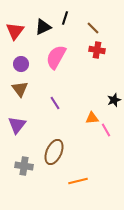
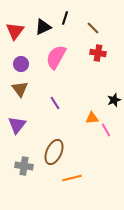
red cross: moved 1 px right, 3 px down
orange line: moved 6 px left, 3 px up
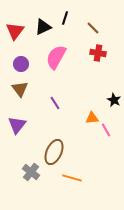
black star: rotated 24 degrees counterclockwise
gray cross: moved 7 px right, 6 px down; rotated 30 degrees clockwise
orange line: rotated 30 degrees clockwise
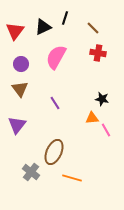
black star: moved 12 px left, 1 px up; rotated 16 degrees counterclockwise
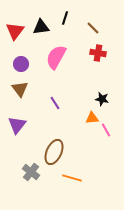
black triangle: moved 2 px left; rotated 18 degrees clockwise
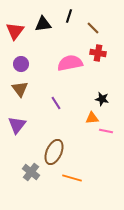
black line: moved 4 px right, 2 px up
black triangle: moved 2 px right, 3 px up
pink semicircle: moved 14 px right, 6 px down; rotated 50 degrees clockwise
purple line: moved 1 px right
pink line: moved 1 px down; rotated 48 degrees counterclockwise
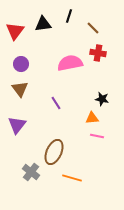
pink line: moved 9 px left, 5 px down
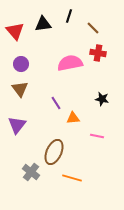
red triangle: rotated 18 degrees counterclockwise
orange triangle: moved 19 px left
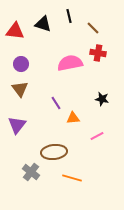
black line: rotated 32 degrees counterclockwise
black triangle: rotated 24 degrees clockwise
red triangle: rotated 42 degrees counterclockwise
pink line: rotated 40 degrees counterclockwise
brown ellipse: rotated 60 degrees clockwise
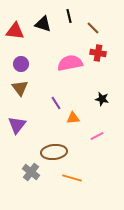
brown triangle: moved 1 px up
